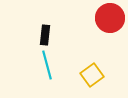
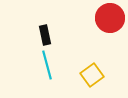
black rectangle: rotated 18 degrees counterclockwise
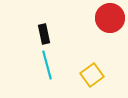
black rectangle: moved 1 px left, 1 px up
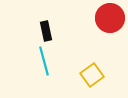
black rectangle: moved 2 px right, 3 px up
cyan line: moved 3 px left, 4 px up
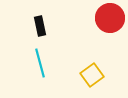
black rectangle: moved 6 px left, 5 px up
cyan line: moved 4 px left, 2 px down
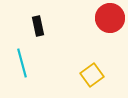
black rectangle: moved 2 px left
cyan line: moved 18 px left
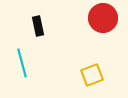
red circle: moved 7 px left
yellow square: rotated 15 degrees clockwise
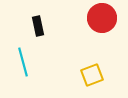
red circle: moved 1 px left
cyan line: moved 1 px right, 1 px up
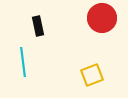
cyan line: rotated 8 degrees clockwise
